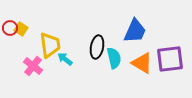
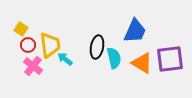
red circle: moved 18 px right, 17 px down
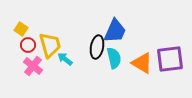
blue trapezoid: moved 20 px left
yellow trapezoid: rotated 8 degrees counterclockwise
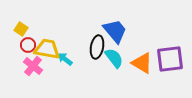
blue trapezoid: rotated 64 degrees counterclockwise
yellow trapezoid: moved 3 px left, 4 px down; rotated 64 degrees counterclockwise
cyan semicircle: rotated 25 degrees counterclockwise
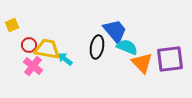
yellow square: moved 9 px left, 4 px up; rotated 32 degrees clockwise
red circle: moved 1 px right
cyan semicircle: moved 13 px right, 11 px up; rotated 30 degrees counterclockwise
orange triangle: rotated 15 degrees clockwise
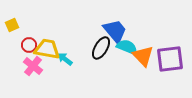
black ellipse: moved 4 px right, 1 px down; rotated 20 degrees clockwise
orange triangle: moved 1 px right, 7 px up
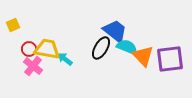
yellow square: moved 1 px right
blue trapezoid: rotated 12 degrees counterclockwise
red circle: moved 4 px down
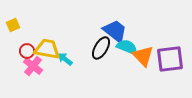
red circle: moved 2 px left, 2 px down
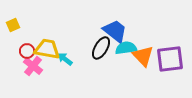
cyan semicircle: moved 1 px left, 1 px down; rotated 30 degrees counterclockwise
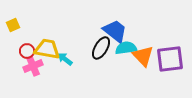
pink cross: rotated 30 degrees clockwise
